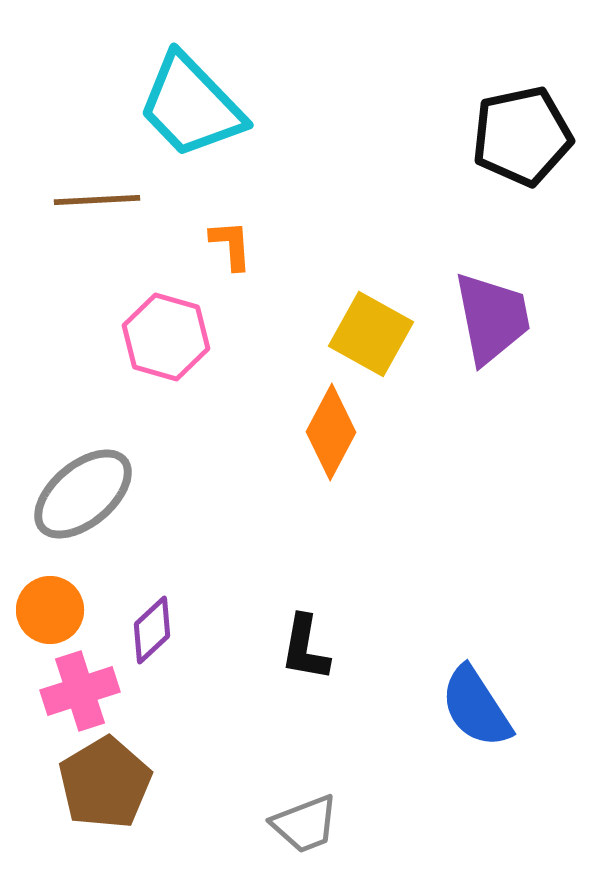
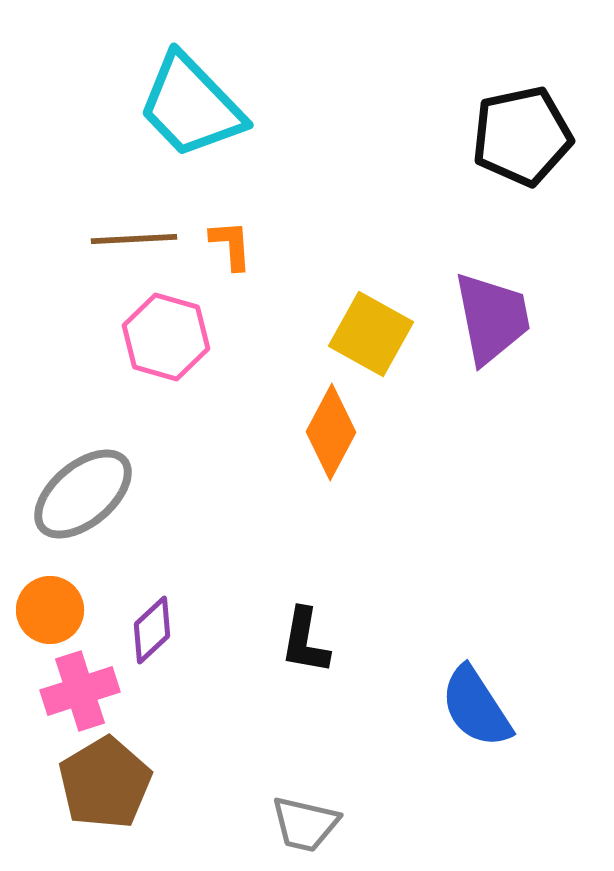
brown line: moved 37 px right, 39 px down
black L-shape: moved 7 px up
gray trapezoid: rotated 34 degrees clockwise
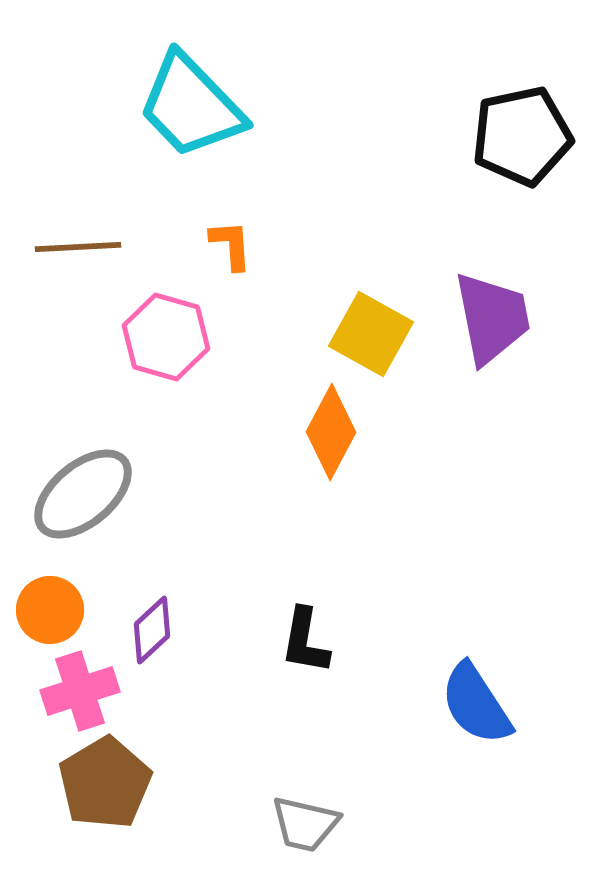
brown line: moved 56 px left, 8 px down
blue semicircle: moved 3 px up
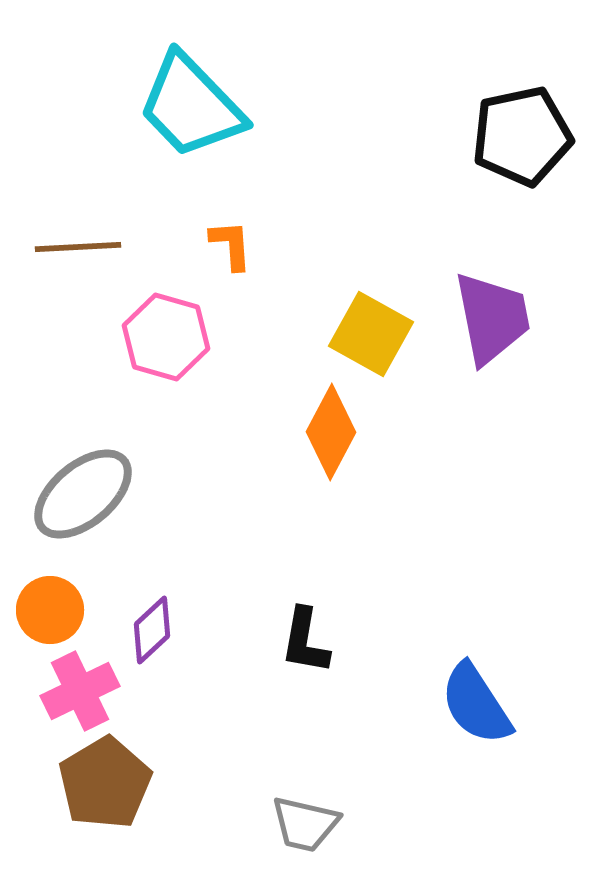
pink cross: rotated 8 degrees counterclockwise
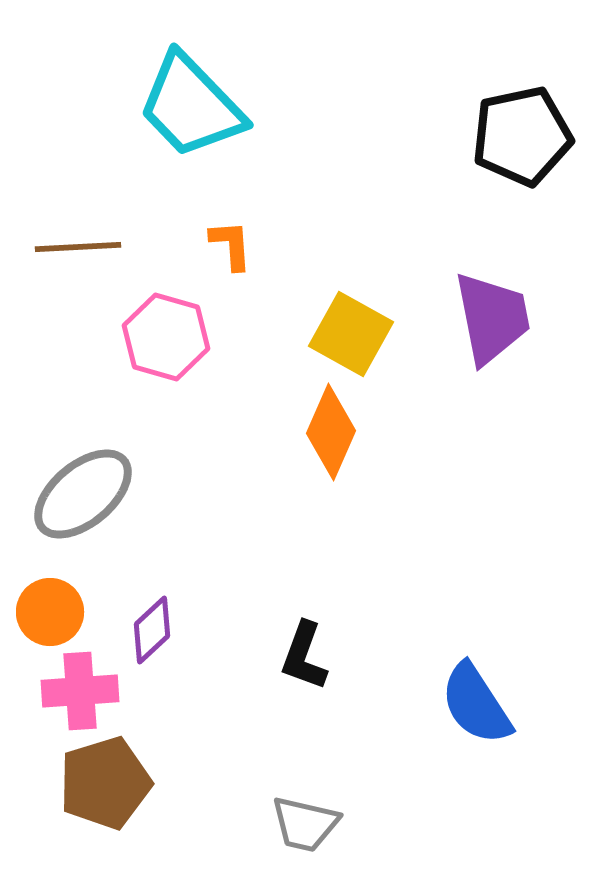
yellow square: moved 20 px left
orange diamond: rotated 4 degrees counterclockwise
orange circle: moved 2 px down
black L-shape: moved 1 px left, 15 px down; rotated 10 degrees clockwise
pink cross: rotated 22 degrees clockwise
brown pentagon: rotated 14 degrees clockwise
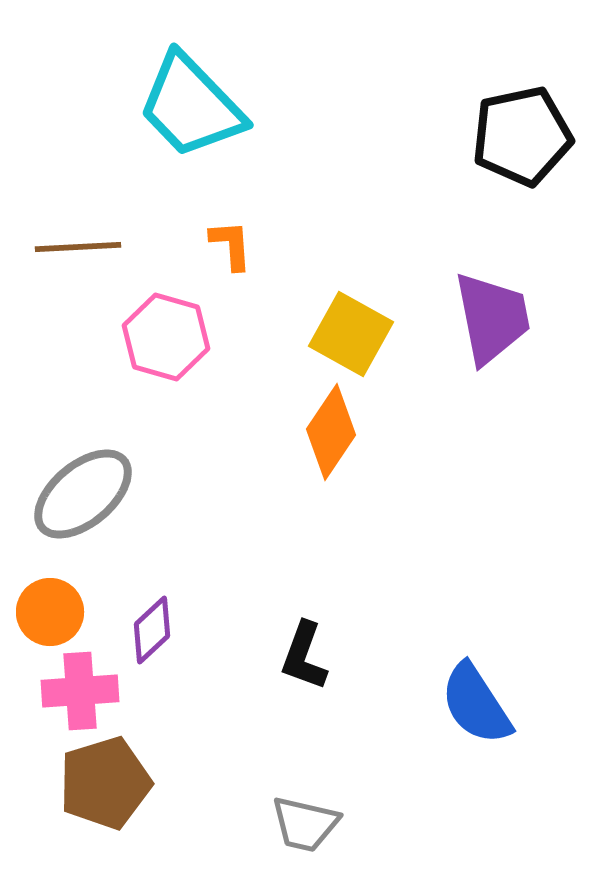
orange diamond: rotated 10 degrees clockwise
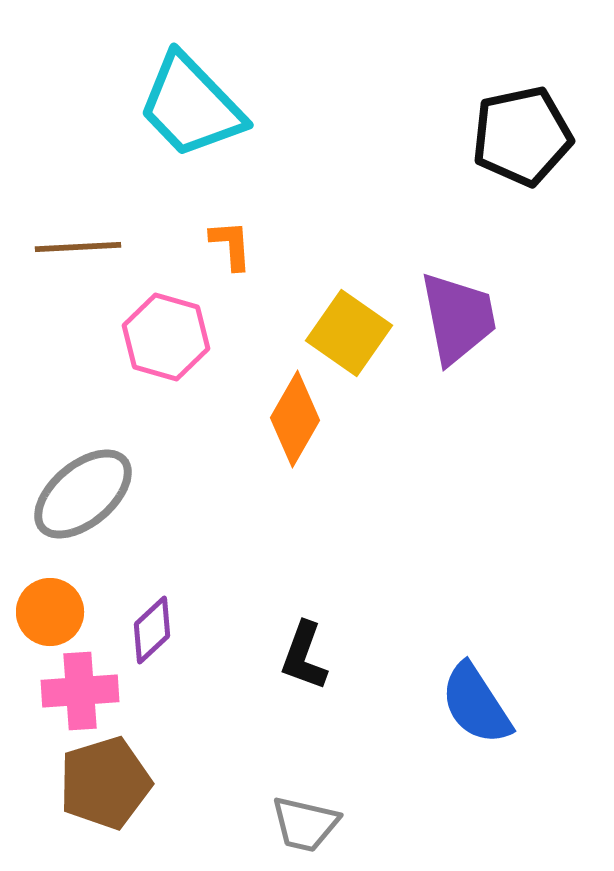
purple trapezoid: moved 34 px left
yellow square: moved 2 px left, 1 px up; rotated 6 degrees clockwise
orange diamond: moved 36 px left, 13 px up; rotated 4 degrees counterclockwise
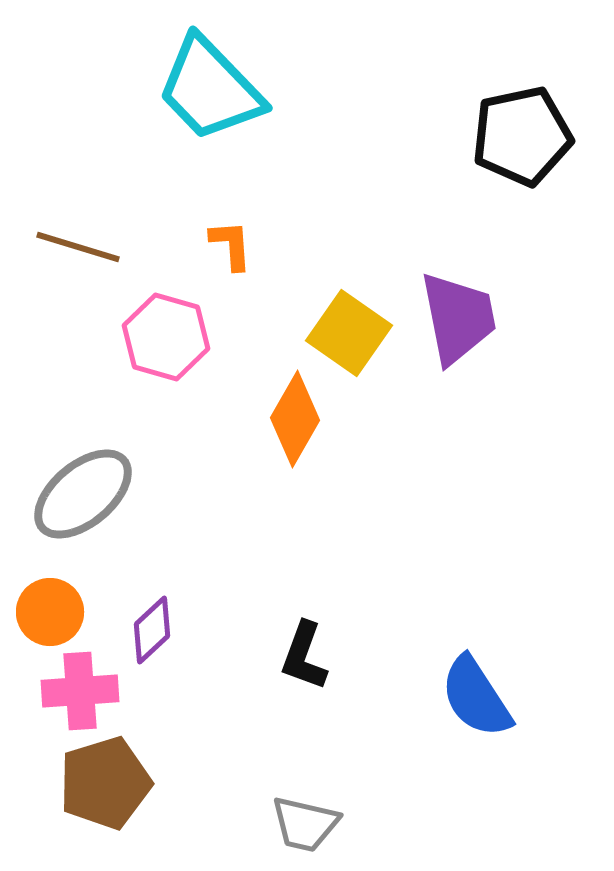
cyan trapezoid: moved 19 px right, 17 px up
brown line: rotated 20 degrees clockwise
blue semicircle: moved 7 px up
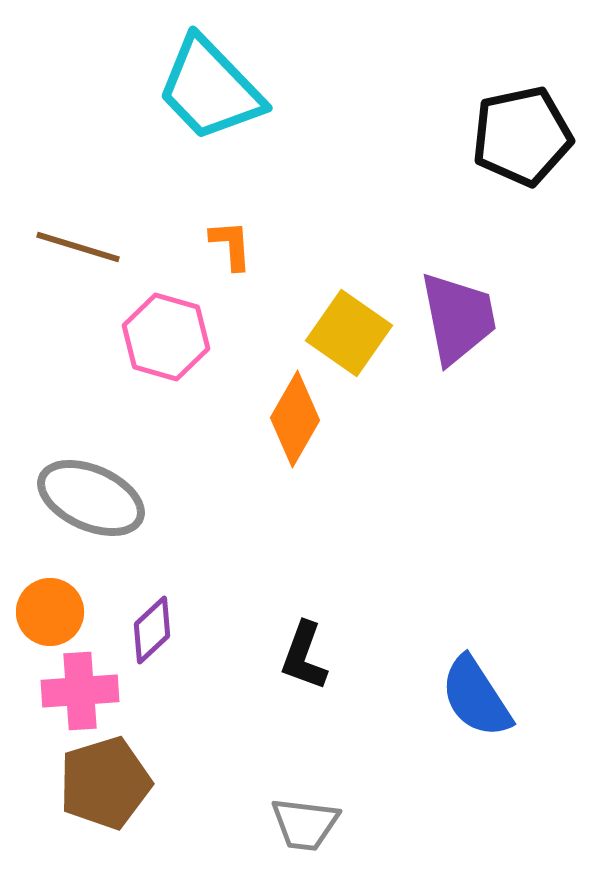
gray ellipse: moved 8 px right, 4 px down; rotated 64 degrees clockwise
gray trapezoid: rotated 6 degrees counterclockwise
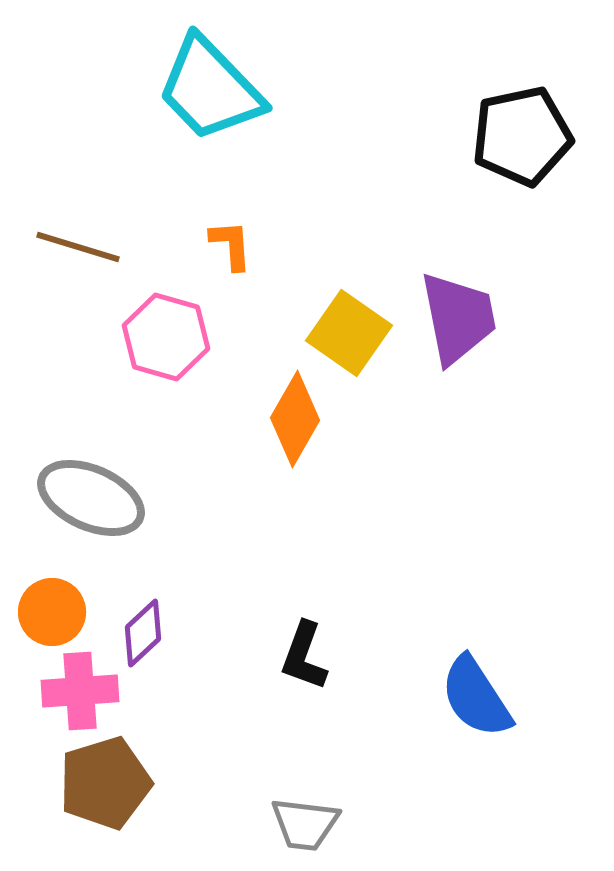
orange circle: moved 2 px right
purple diamond: moved 9 px left, 3 px down
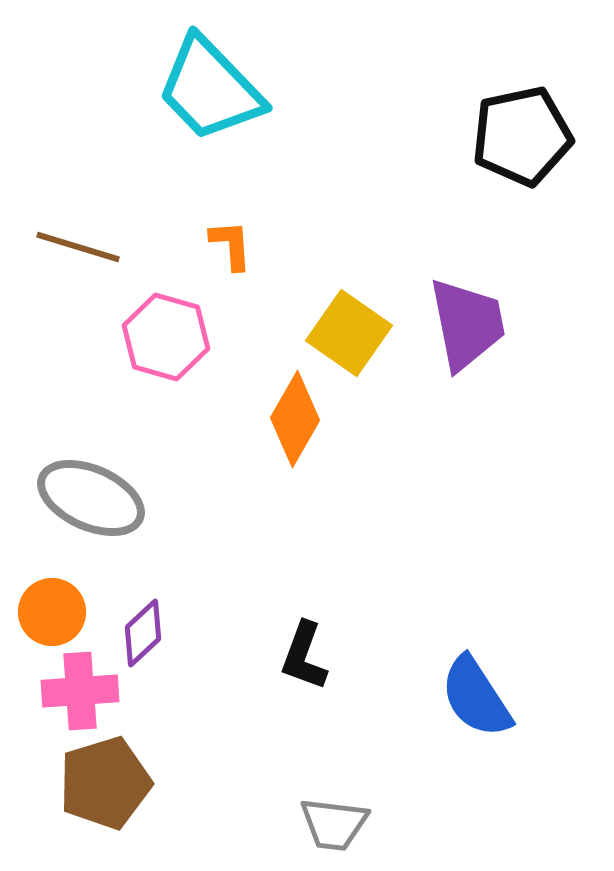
purple trapezoid: moved 9 px right, 6 px down
gray trapezoid: moved 29 px right
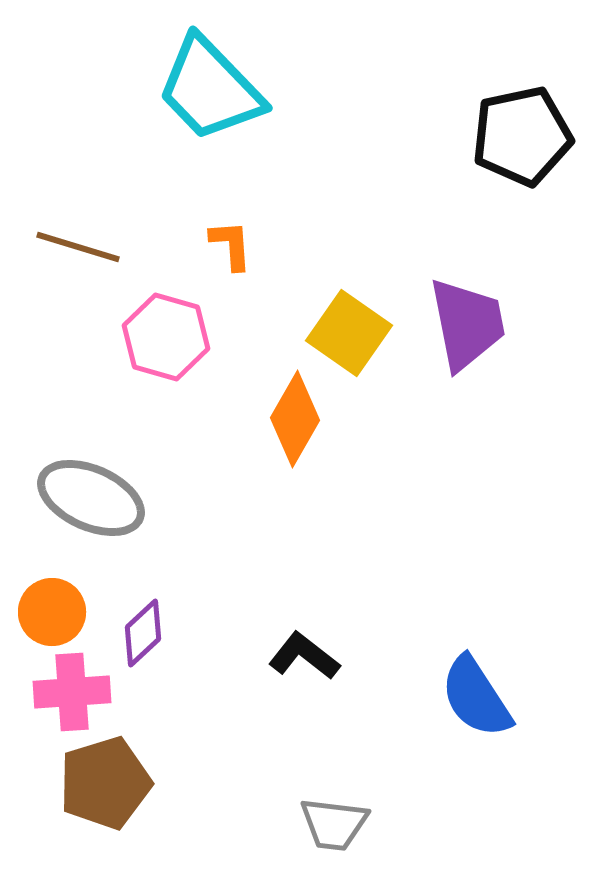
black L-shape: rotated 108 degrees clockwise
pink cross: moved 8 px left, 1 px down
